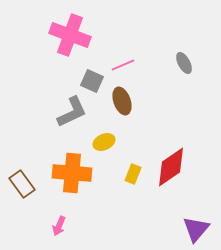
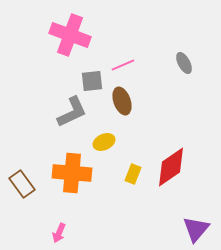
gray square: rotated 30 degrees counterclockwise
pink arrow: moved 7 px down
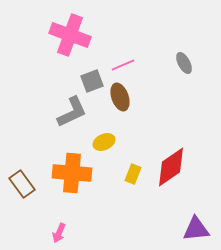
gray square: rotated 15 degrees counterclockwise
brown ellipse: moved 2 px left, 4 px up
purple triangle: rotated 44 degrees clockwise
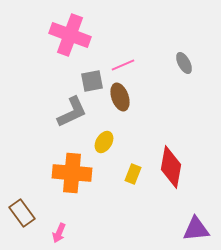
gray square: rotated 10 degrees clockwise
yellow ellipse: rotated 35 degrees counterclockwise
red diamond: rotated 45 degrees counterclockwise
brown rectangle: moved 29 px down
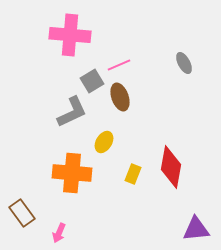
pink cross: rotated 15 degrees counterclockwise
pink line: moved 4 px left
gray square: rotated 20 degrees counterclockwise
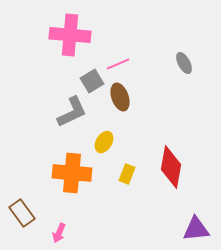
pink line: moved 1 px left, 1 px up
yellow rectangle: moved 6 px left
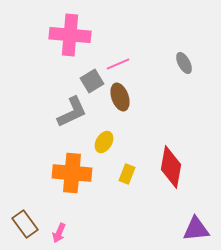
brown rectangle: moved 3 px right, 11 px down
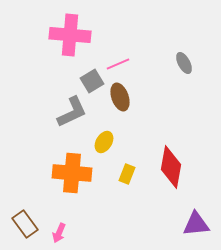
purple triangle: moved 5 px up
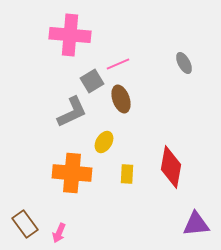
brown ellipse: moved 1 px right, 2 px down
yellow rectangle: rotated 18 degrees counterclockwise
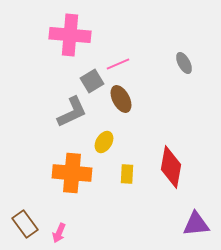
brown ellipse: rotated 8 degrees counterclockwise
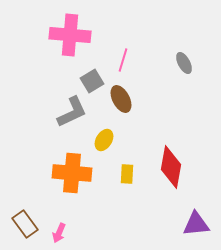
pink line: moved 5 px right, 4 px up; rotated 50 degrees counterclockwise
yellow ellipse: moved 2 px up
